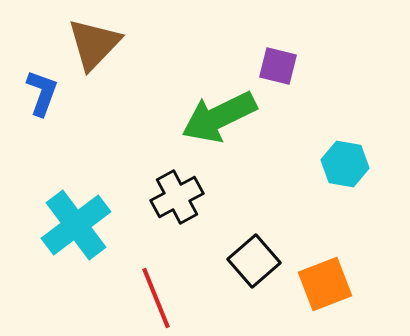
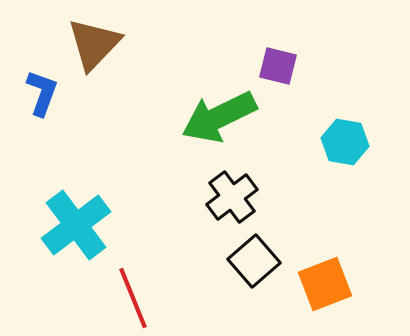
cyan hexagon: moved 22 px up
black cross: moved 55 px right; rotated 9 degrees counterclockwise
red line: moved 23 px left
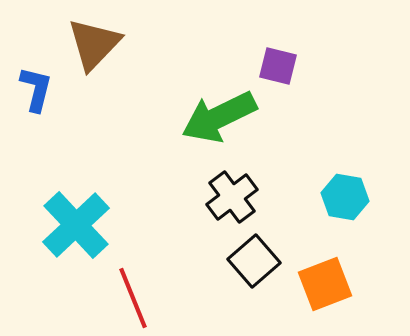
blue L-shape: moved 6 px left, 4 px up; rotated 6 degrees counterclockwise
cyan hexagon: moved 55 px down
cyan cross: rotated 6 degrees counterclockwise
